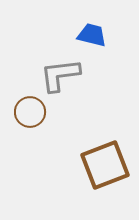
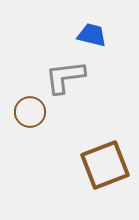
gray L-shape: moved 5 px right, 2 px down
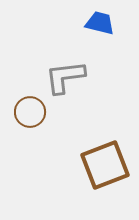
blue trapezoid: moved 8 px right, 12 px up
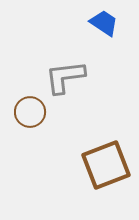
blue trapezoid: moved 4 px right; rotated 20 degrees clockwise
brown square: moved 1 px right
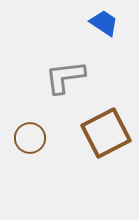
brown circle: moved 26 px down
brown square: moved 32 px up; rotated 6 degrees counterclockwise
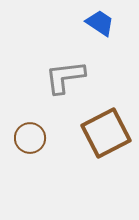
blue trapezoid: moved 4 px left
